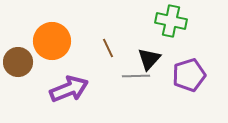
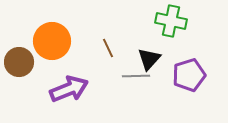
brown circle: moved 1 px right
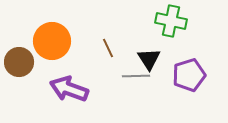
black triangle: rotated 15 degrees counterclockwise
purple arrow: rotated 138 degrees counterclockwise
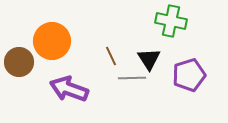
brown line: moved 3 px right, 8 px down
gray line: moved 4 px left, 2 px down
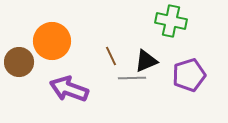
black triangle: moved 3 px left, 2 px down; rotated 40 degrees clockwise
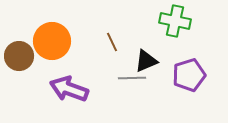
green cross: moved 4 px right
brown line: moved 1 px right, 14 px up
brown circle: moved 6 px up
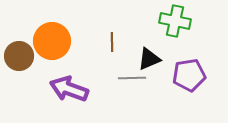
brown line: rotated 24 degrees clockwise
black triangle: moved 3 px right, 2 px up
purple pentagon: rotated 8 degrees clockwise
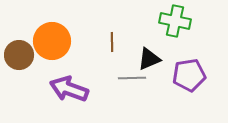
brown circle: moved 1 px up
